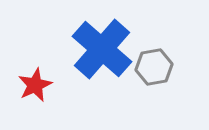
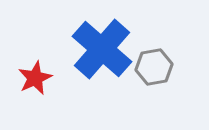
red star: moved 7 px up
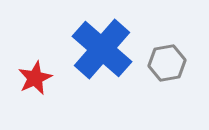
gray hexagon: moved 13 px right, 4 px up
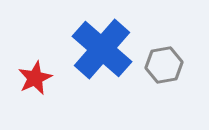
gray hexagon: moved 3 px left, 2 px down
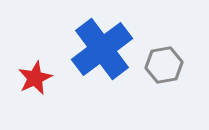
blue cross: rotated 12 degrees clockwise
